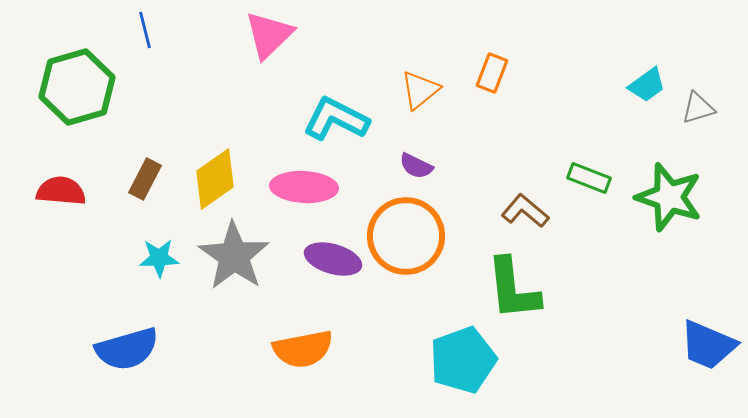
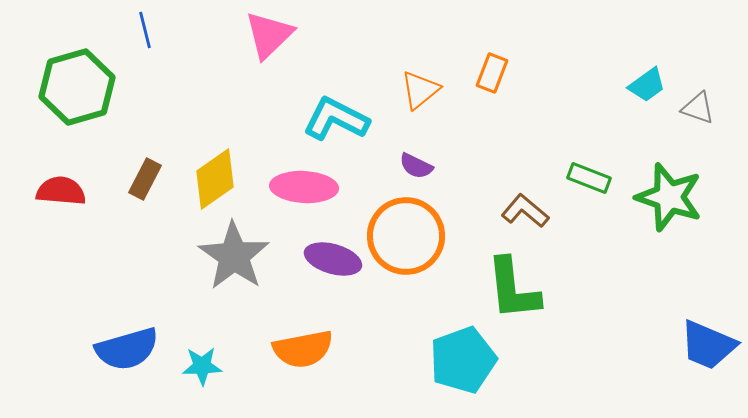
gray triangle: rotated 36 degrees clockwise
cyan star: moved 43 px right, 108 px down
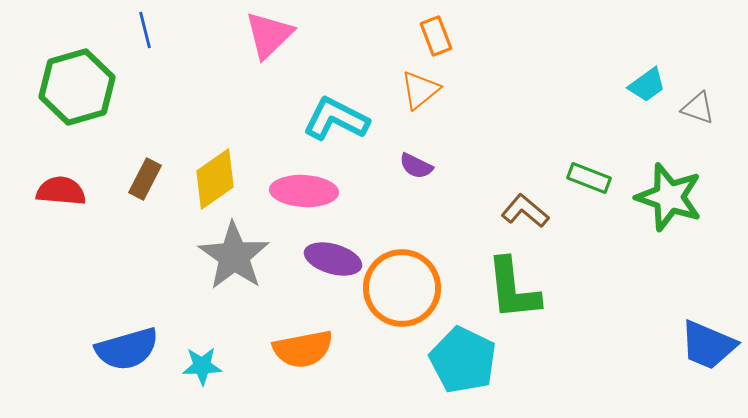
orange rectangle: moved 56 px left, 37 px up; rotated 42 degrees counterclockwise
pink ellipse: moved 4 px down
orange circle: moved 4 px left, 52 px down
cyan pentagon: rotated 26 degrees counterclockwise
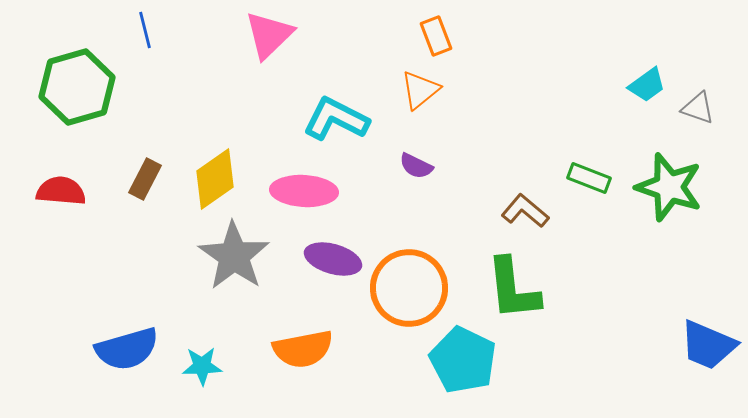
green star: moved 10 px up
orange circle: moved 7 px right
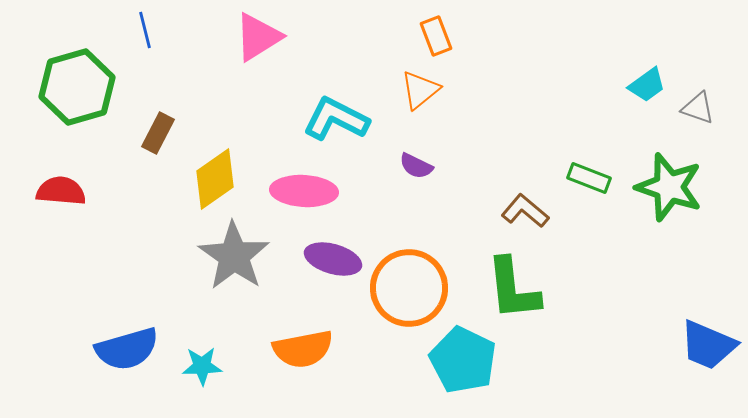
pink triangle: moved 11 px left, 2 px down; rotated 12 degrees clockwise
brown rectangle: moved 13 px right, 46 px up
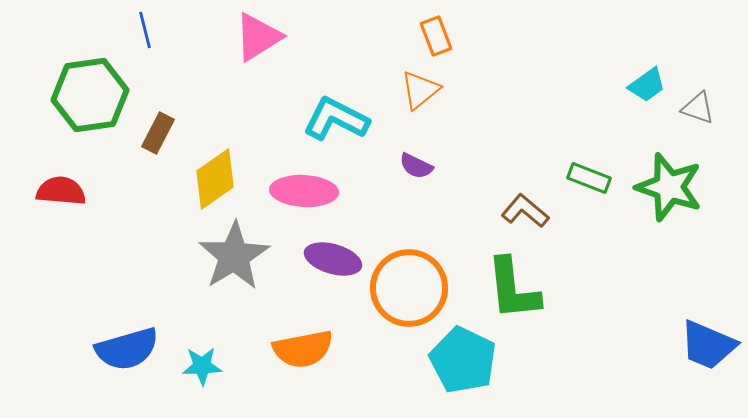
green hexagon: moved 13 px right, 8 px down; rotated 8 degrees clockwise
gray star: rotated 6 degrees clockwise
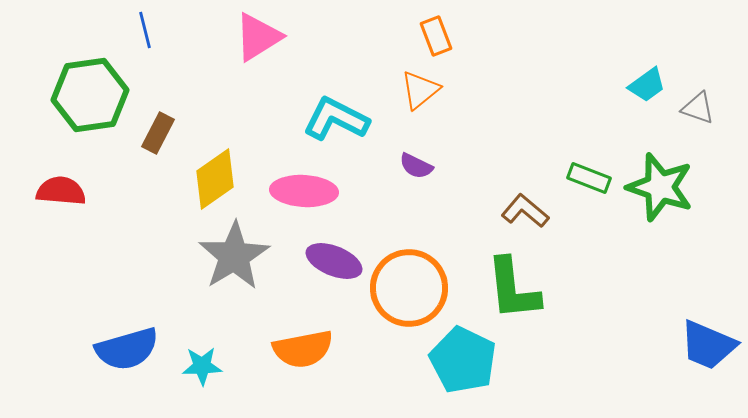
green star: moved 9 px left
purple ellipse: moved 1 px right, 2 px down; rotated 6 degrees clockwise
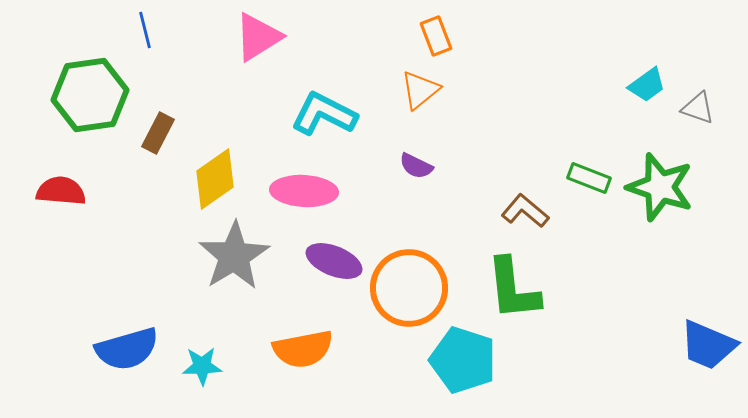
cyan L-shape: moved 12 px left, 5 px up
cyan pentagon: rotated 8 degrees counterclockwise
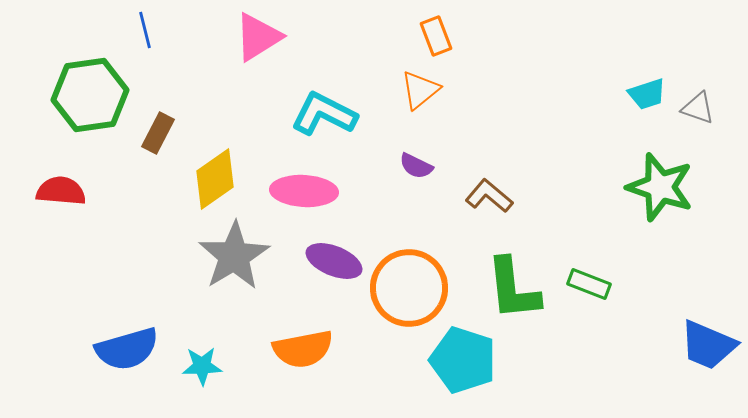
cyan trapezoid: moved 9 px down; rotated 18 degrees clockwise
green rectangle: moved 106 px down
brown L-shape: moved 36 px left, 15 px up
